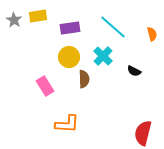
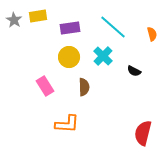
brown semicircle: moved 8 px down
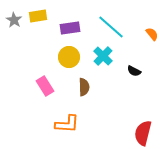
cyan line: moved 2 px left
orange semicircle: rotated 24 degrees counterclockwise
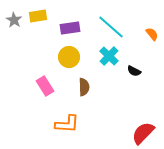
cyan cross: moved 6 px right
red semicircle: rotated 30 degrees clockwise
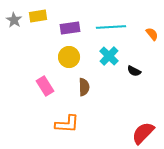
cyan line: rotated 44 degrees counterclockwise
